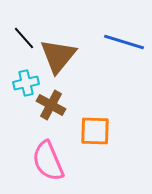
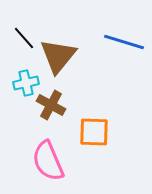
orange square: moved 1 px left, 1 px down
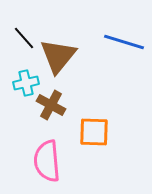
pink semicircle: moved 1 px left; rotated 18 degrees clockwise
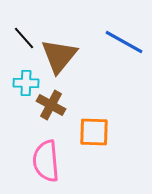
blue line: rotated 12 degrees clockwise
brown triangle: moved 1 px right
cyan cross: rotated 15 degrees clockwise
pink semicircle: moved 1 px left
